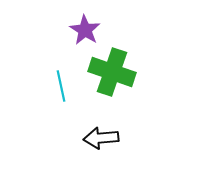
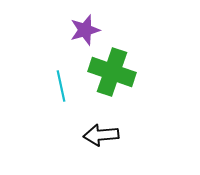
purple star: rotated 24 degrees clockwise
black arrow: moved 3 px up
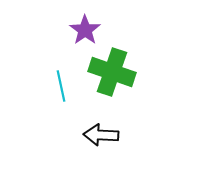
purple star: rotated 20 degrees counterclockwise
black arrow: rotated 8 degrees clockwise
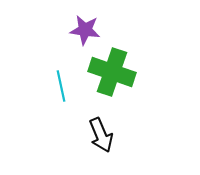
purple star: rotated 28 degrees counterclockwise
black arrow: rotated 116 degrees counterclockwise
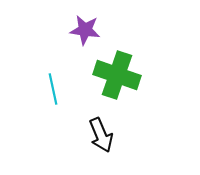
green cross: moved 5 px right, 3 px down
cyan line: moved 8 px left, 3 px down
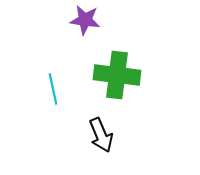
purple star: moved 10 px up
green cross: rotated 12 degrees counterclockwise
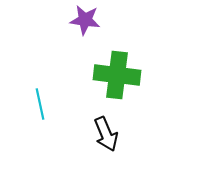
cyan line: moved 13 px left, 15 px down
black arrow: moved 5 px right, 1 px up
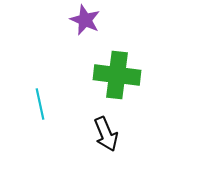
purple star: rotated 16 degrees clockwise
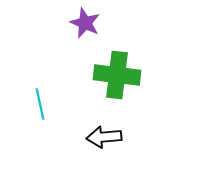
purple star: moved 3 px down
black arrow: moved 2 px left, 3 px down; rotated 108 degrees clockwise
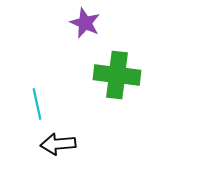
cyan line: moved 3 px left
black arrow: moved 46 px left, 7 px down
